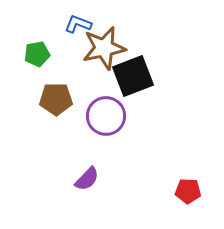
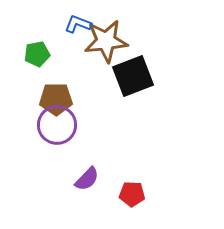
brown star: moved 2 px right, 7 px up; rotated 6 degrees clockwise
purple circle: moved 49 px left, 9 px down
red pentagon: moved 56 px left, 3 px down
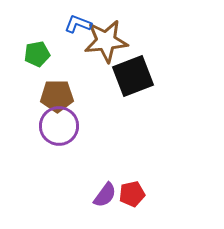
brown pentagon: moved 1 px right, 3 px up
purple circle: moved 2 px right, 1 px down
purple semicircle: moved 18 px right, 16 px down; rotated 8 degrees counterclockwise
red pentagon: rotated 15 degrees counterclockwise
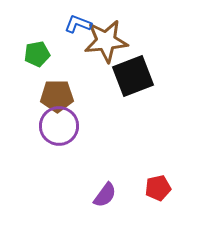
red pentagon: moved 26 px right, 6 px up
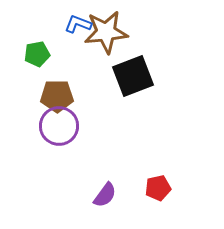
brown star: moved 9 px up
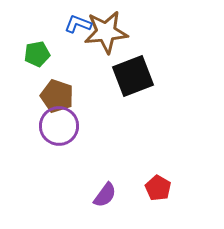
brown pentagon: rotated 20 degrees clockwise
red pentagon: rotated 30 degrees counterclockwise
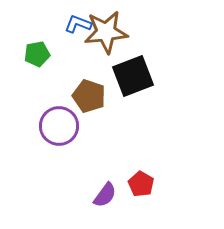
brown pentagon: moved 32 px right
red pentagon: moved 17 px left, 4 px up
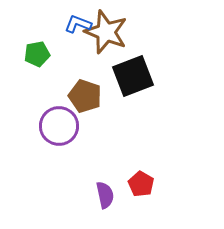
brown star: rotated 27 degrees clockwise
brown pentagon: moved 4 px left
purple semicircle: rotated 48 degrees counterclockwise
